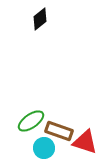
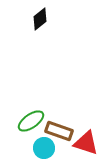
red triangle: moved 1 px right, 1 px down
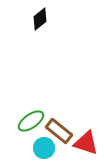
brown rectangle: rotated 20 degrees clockwise
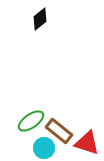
red triangle: moved 1 px right
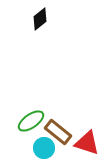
brown rectangle: moved 1 px left, 1 px down
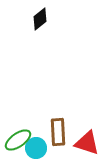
green ellipse: moved 13 px left, 19 px down
brown rectangle: rotated 48 degrees clockwise
cyan circle: moved 8 px left
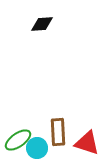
black diamond: moved 2 px right, 5 px down; rotated 35 degrees clockwise
cyan circle: moved 1 px right
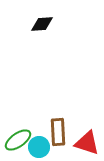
cyan circle: moved 2 px right, 1 px up
